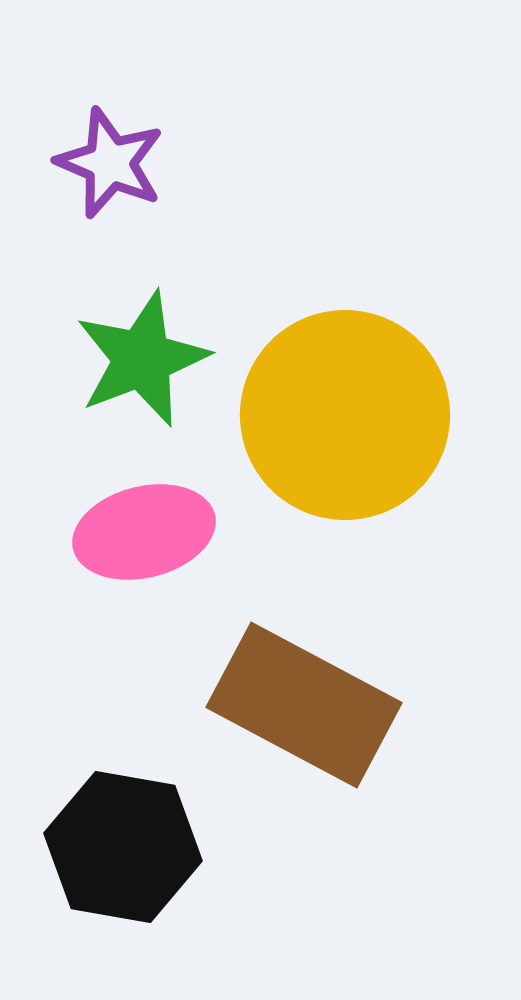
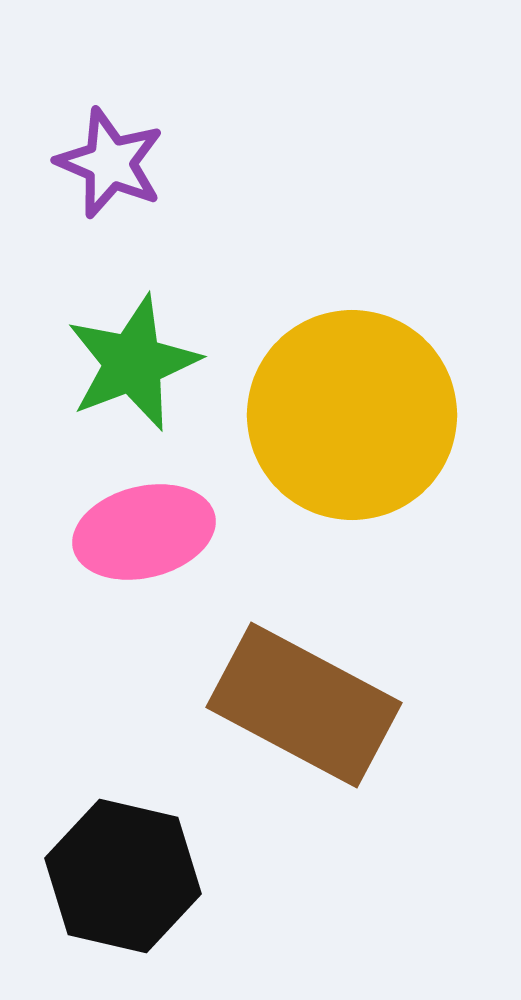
green star: moved 9 px left, 4 px down
yellow circle: moved 7 px right
black hexagon: moved 29 px down; rotated 3 degrees clockwise
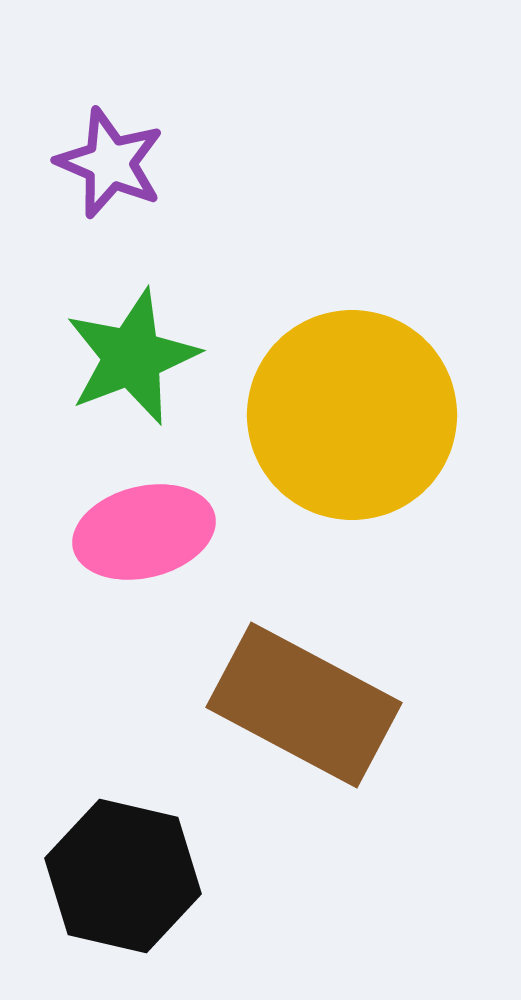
green star: moved 1 px left, 6 px up
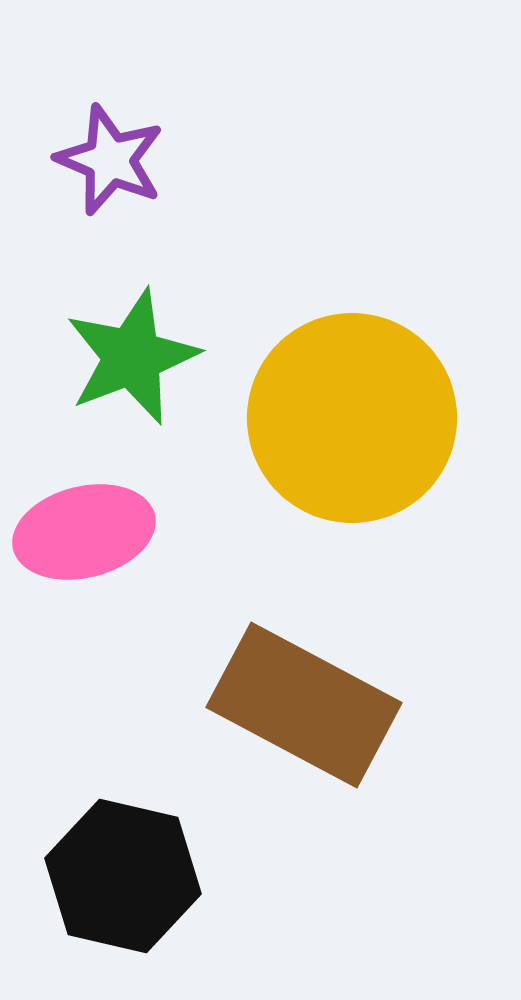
purple star: moved 3 px up
yellow circle: moved 3 px down
pink ellipse: moved 60 px left
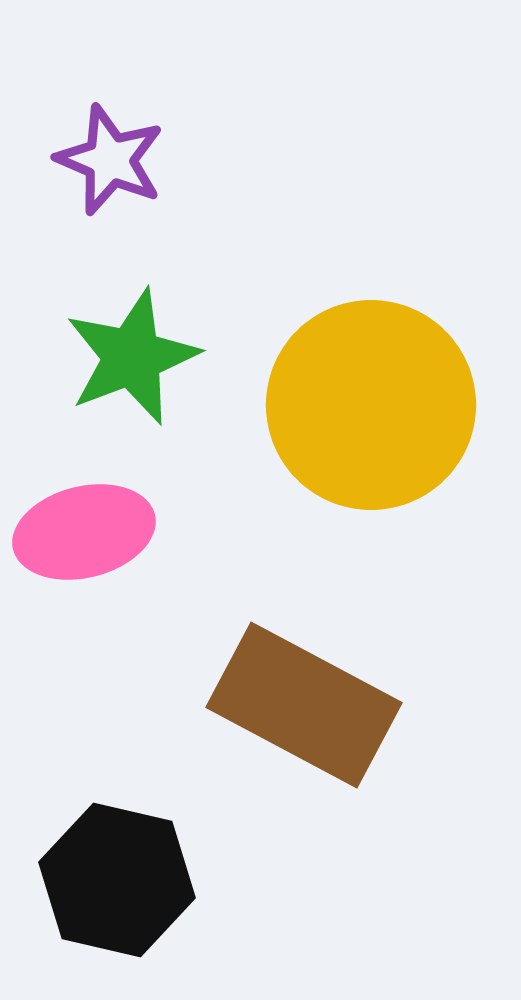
yellow circle: moved 19 px right, 13 px up
black hexagon: moved 6 px left, 4 px down
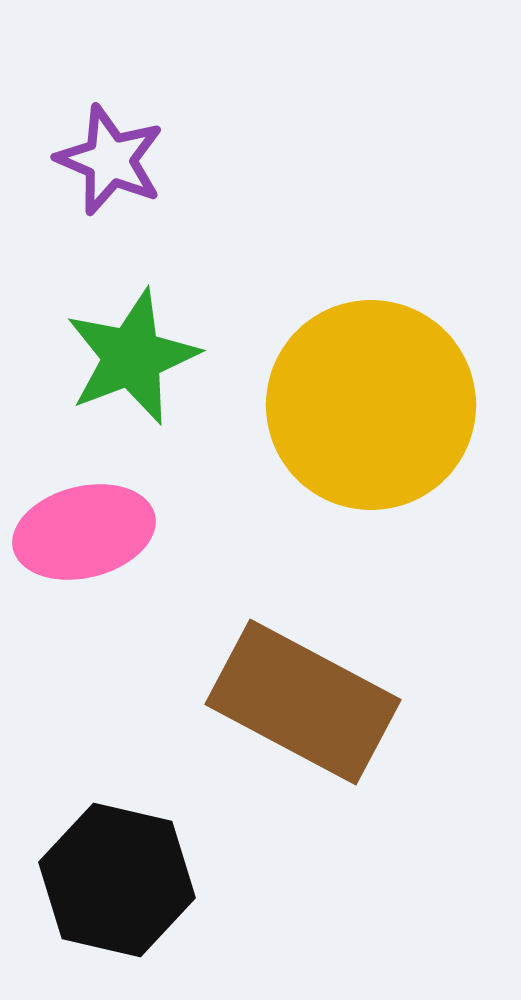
brown rectangle: moved 1 px left, 3 px up
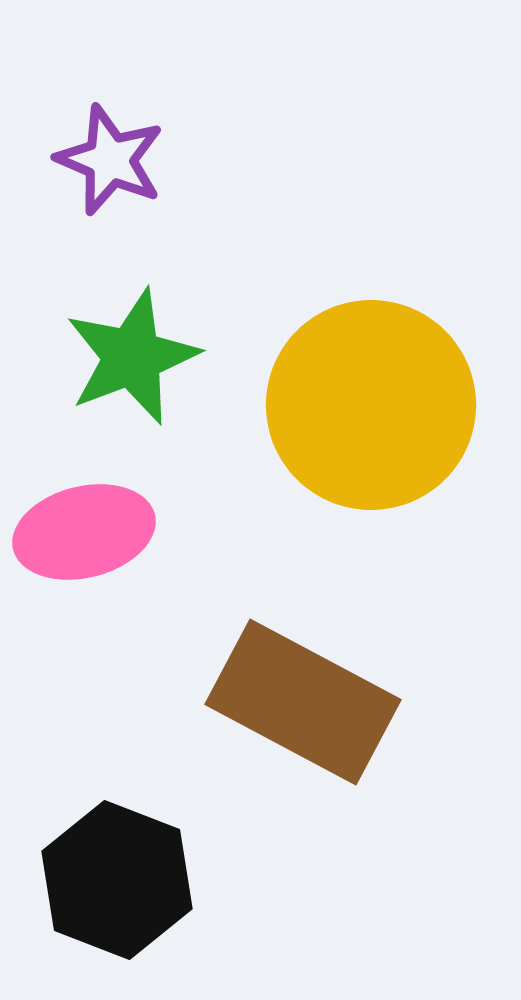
black hexagon: rotated 8 degrees clockwise
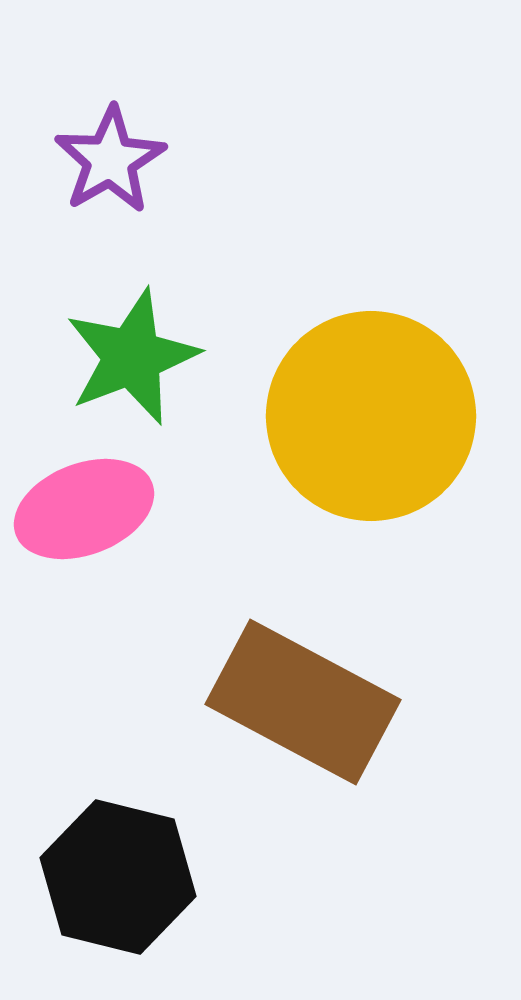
purple star: rotated 19 degrees clockwise
yellow circle: moved 11 px down
pink ellipse: moved 23 px up; rotated 7 degrees counterclockwise
black hexagon: moved 1 px right, 3 px up; rotated 7 degrees counterclockwise
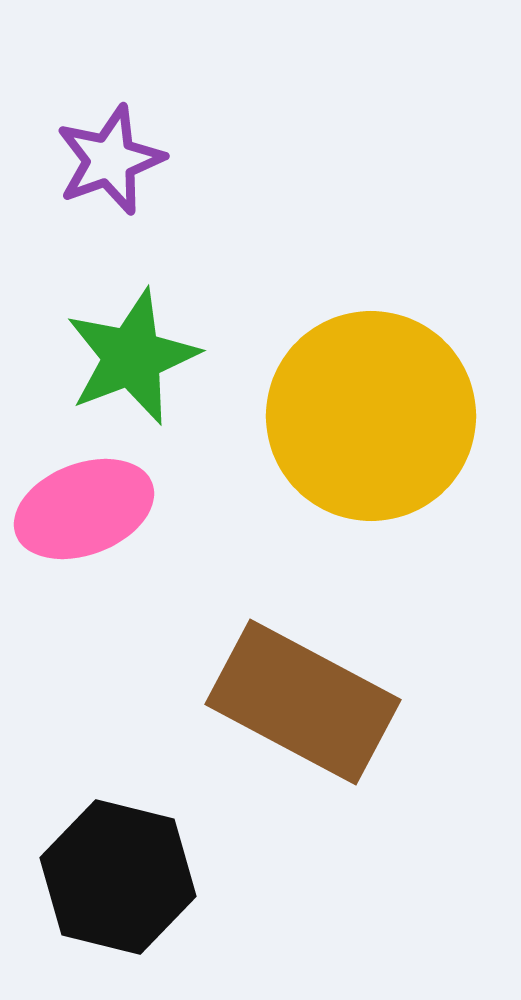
purple star: rotated 10 degrees clockwise
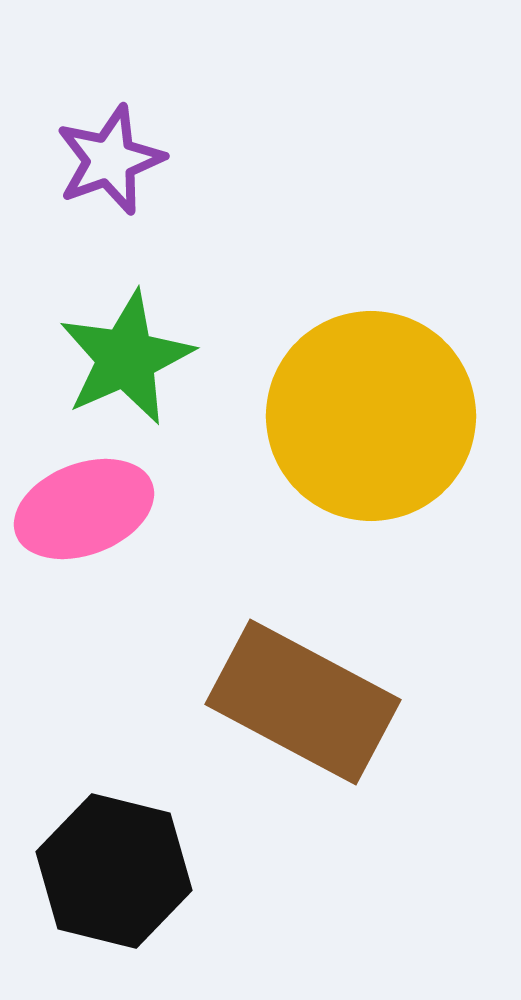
green star: moved 6 px left, 1 px down; rotated 3 degrees counterclockwise
black hexagon: moved 4 px left, 6 px up
